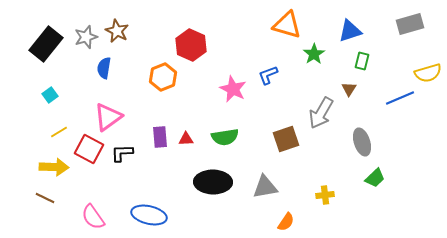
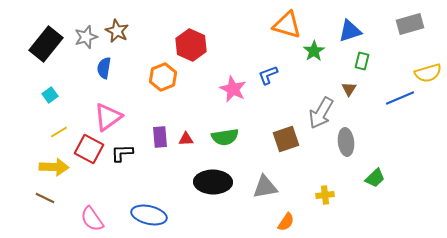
green star: moved 3 px up
gray ellipse: moved 16 px left; rotated 12 degrees clockwise
pink semicircle: moved 1 px left, 2 px down
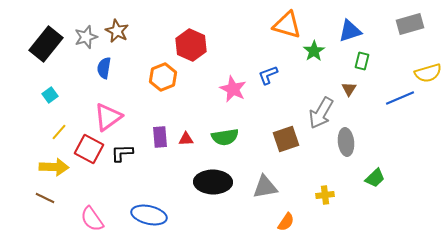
yellow line: rotated 18 degrees counterclockwise
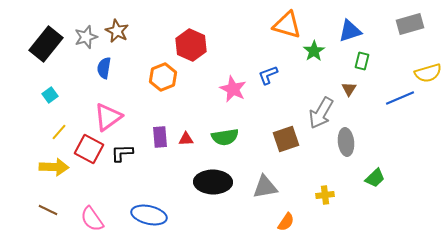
brown line: moved 3 px right, 12 px down
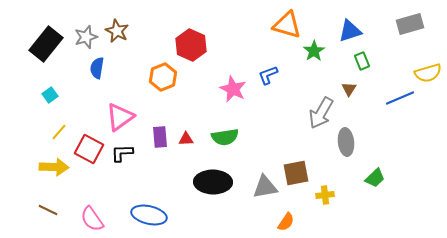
green rectangle: rotated 36 degrees counterclockwise
blue semicircle: moved 7 px left
pink triangle: moved 12 px right
brown square: moved 10 px right, 34 px down; rotated 8 degrees clockwise
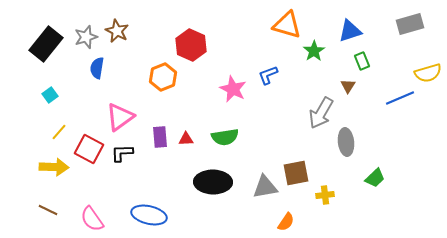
brown triangle: moved 1 px left, 3 px up
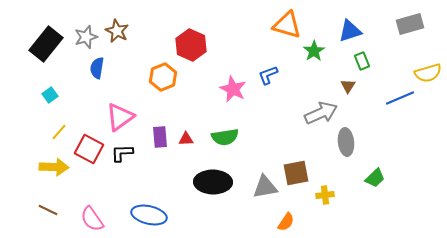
gray arrow: rotated 144 degrees counterclockwise
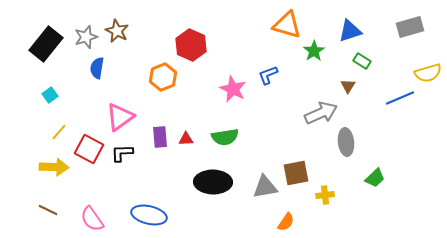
gray rectangle: moved 3 px down
green rectangle: rotated 36 degrees counterclockwise
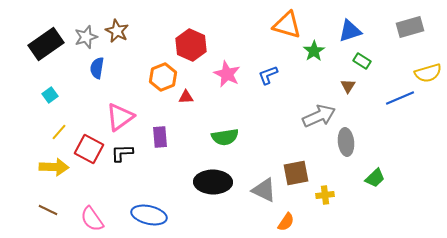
black rectangle: rotated 16 degrees clockwise
pink star: moved 6 px left, 15 px up
gray arrow: moved 2 px left, 3 px down
red triangle: moved 42 px up
gray triangle: moved 1 px left, 3 px down; rotated 36 degrees clockwise
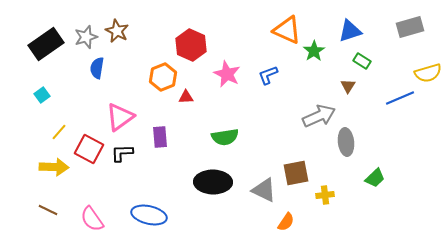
orange triangle: moved 5 px down; rotated 8 degrees clockwise
cyan square: moved 8 px left
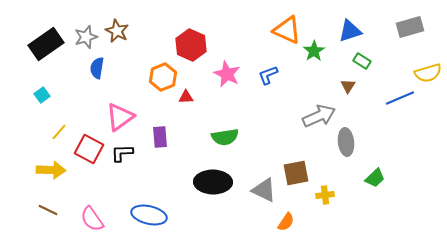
yellow arrow: moved 3 px left, 3 px down
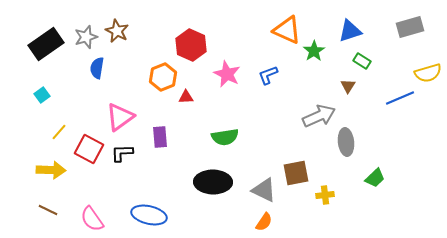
orange semicircle: moved 22 px left
